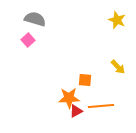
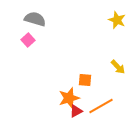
orange star: rotated 15 degrees counterclockwise
orange line: rotated 25 degrees counterclockwise
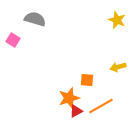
pink square: moved 15 px left; rotated 16 degrees counterclockwise
yellow arrow: rotated 119 degrees clockwise
orange square: moved 2 px right
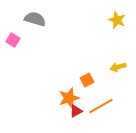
orange square: rotated 32 degrees counterclockwise
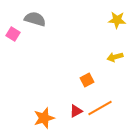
yellow star: rotated 18 degrees counterclockwise
pink square: moved 6 px up
yellow arrow: moved 3 px left, 10 px up
orange star: moved 25 px left, 20 px down
orange line: moved 1 px left, 2 px down
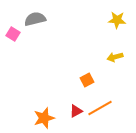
gray semicircle: rotated 30 degrees counterclockwise
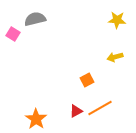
orange star: moved 8 px left, 1 px down; rotated 20 degrees counterclockwise
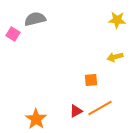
orange square: moved 4 px right; rotated 24 degrees clockwise
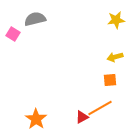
yellow star: moved 1 px left; rotated 12 degrees counterclockwise
orange square: moved 19 px right
red triangle: moved 6 px right, 6 px down
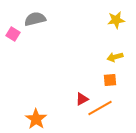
red triangle: moved 18 px up
